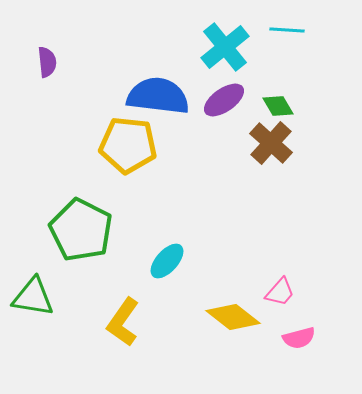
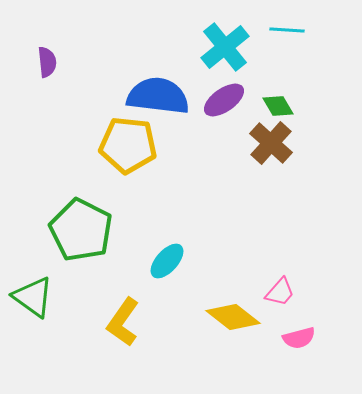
green triangle: rotated 27 degrees clockwise
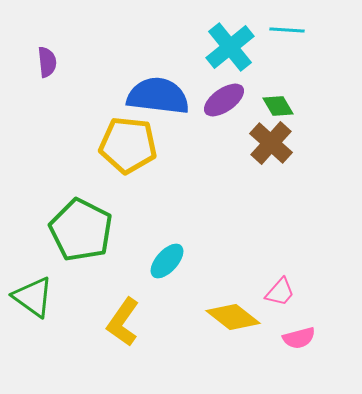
cyan cross: moved 5 px right
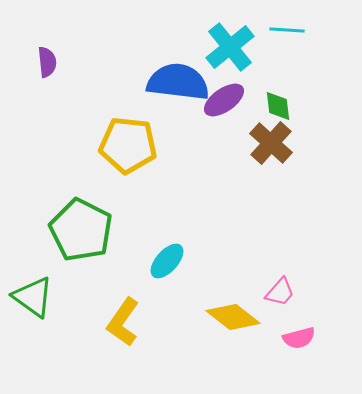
blue semicircle: moved 20 px right, 14 px up
green diamond: rotated 24 degrees clockwise
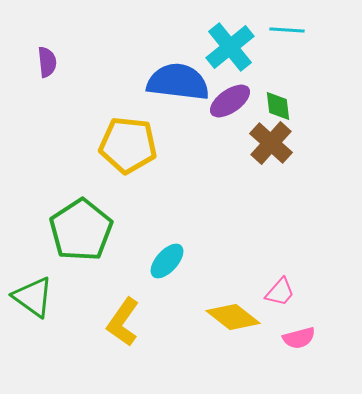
purple ellipse: moved 6 px right, 1 px down
green pentagon: rotated 12 degrees clockwise
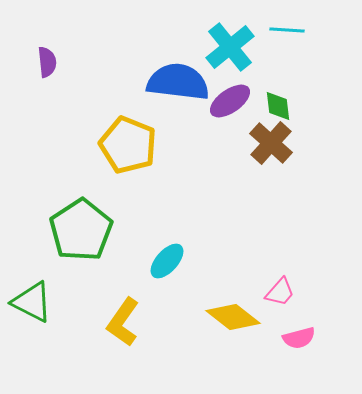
yellow pentagon: rotated 16 degrees clockwise
green triangle: moved 1 px left, 5 px down; rotated 9 degrees counterclockwise
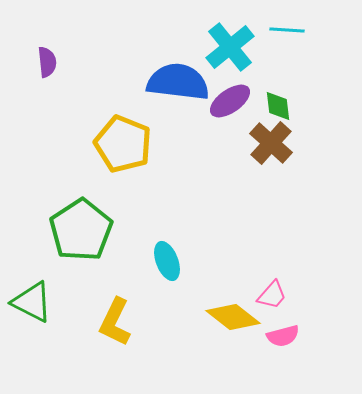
yellow pentagon: moved 5 px left, 1 px up
cyan ellipse: rotated 63 degrees counterclockwise
pink trapezoid: moved 8 px left, 3 px down
yellow L-shape: moved 8 px left; rotated 9 degrees counterclockwise
pink semicircle: moved 16 px left, 2 px up
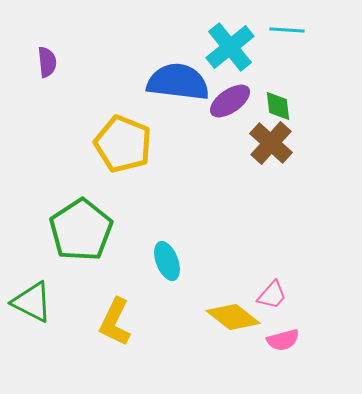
pink semicircle: moved 4 px down
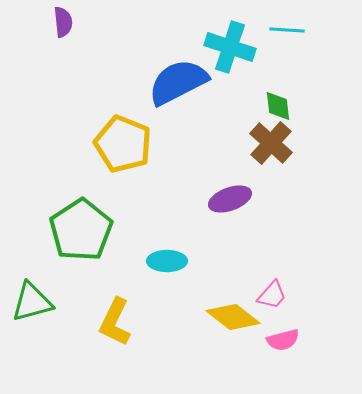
cyan cross: rotated 33 degrees counterclockwise
purple semicircle: moved 16 px right, 40 px up
blue semicircle: rotated 34 degrees counterclockwise
purple ellipse: moved 98 px down; rotated 15 degrees clockwise
cyan ellipse: rotated 69 degrees counterclockwise
green triangle: rotated 42 degrees counterclockwise
